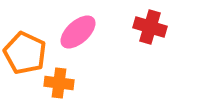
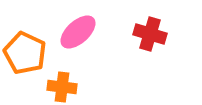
red cross: moved 7 px down
orange cross: moved 3 px right, 4 px down
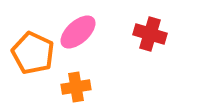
orange pentagon: moved 8 px right
orange cross: moved 14 px right; rotated 16 degrees counterclockwise
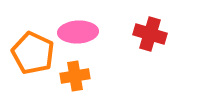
pink ellipse: rotated 39 degrees clockwise
orange cross: moved 1 px left, 11 px up
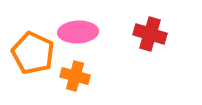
orange cross: rotated 24 degrees clockwise
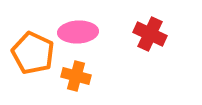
red cross: rotated 8 degrees clockwise
orange cross: moved 1 px right
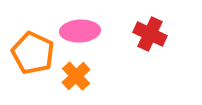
pink ellipse: moved 2 px right, 1 px up
orange cross: rotated 32 degrees clockwise
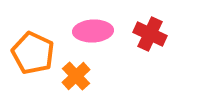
pink ellipse: moved 13 px right
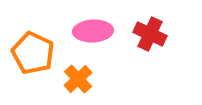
orange cross: moved 2 px right, 3 px down
